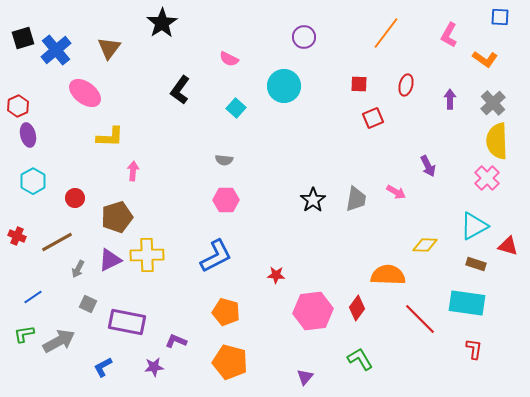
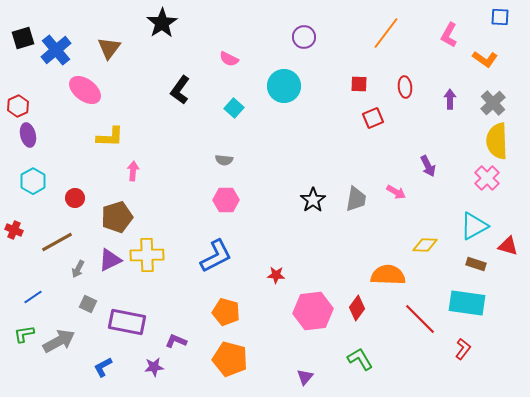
red ellipse at (406, 85): moved 1 px left, 2 px down; rotated 20 degrees counterclockwise
pink ellipse at (85, 93): moved 3 px up
cyan square at (236, 108): moved 2 px left
red cross at (17, 236): moved 3 px left, 6 px up
red L-shape at (474, 349): moved 11 px left; rotated 30 degrees clockwise
orange pentagon at (230, 362): moved 3 px up
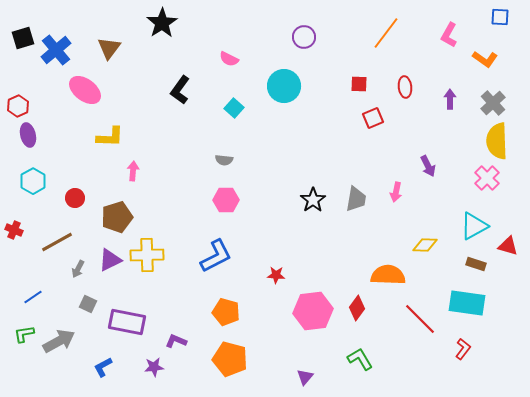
pink arrow at (396, 192): rotated 72 degrees clockwise
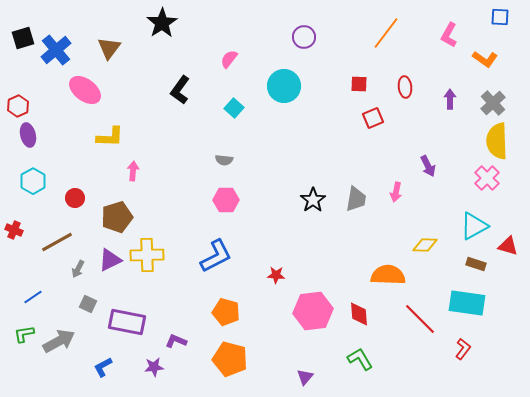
pink semicircle at (229, 59): rotated 102 degrees clockwise
red diamond at (357, 308): moved 2 px right, 6 px down; rotated 40 degrees counterclockwise
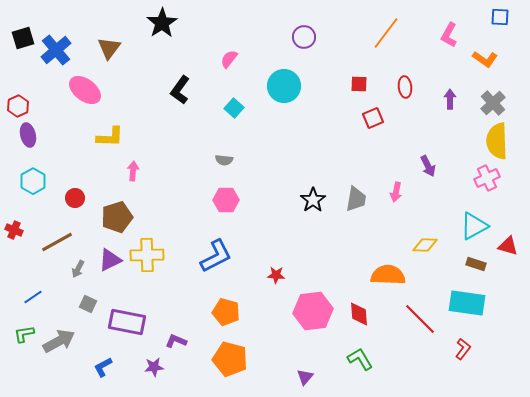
pink cross at (487, 178): rotated 20 degrees clockwise
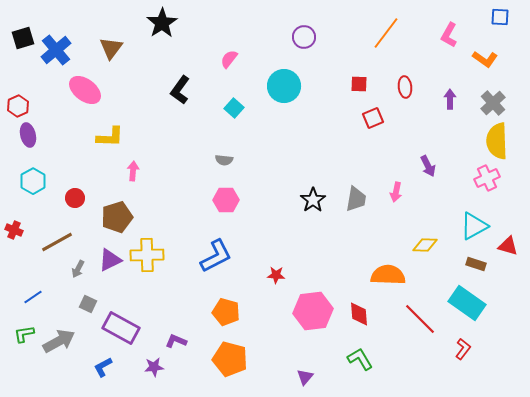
brown triangle at (109, 48): moved 2 px right
cyan rectangle at (467, 303): rotated 27 degrees clockwise
purple rectangle at (127, 322): moved 6 px left, 6 px down; rotated 18 degrees clockwise
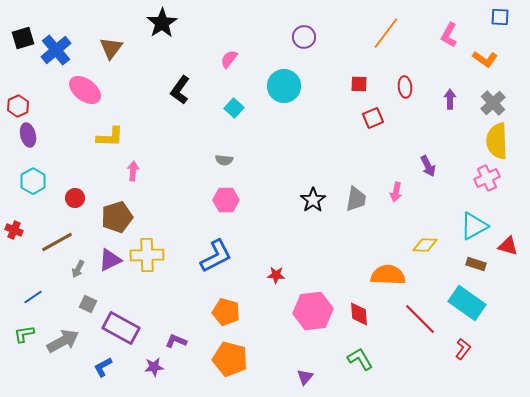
gray arrow at (59, 341): moved 4 px right
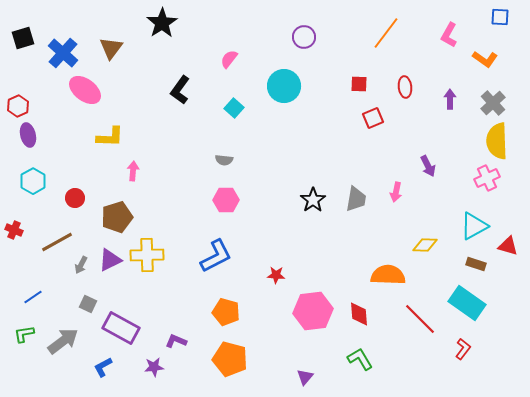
blue cross at (56, 50): moved 7 px right, 3 px down; rotated 8 degrees counterclockwise
gray arrow at (78, 269): moved 3 px right, 4 px up
gray arrow at (63, 341): rotated 8 degrees counterclockwise
